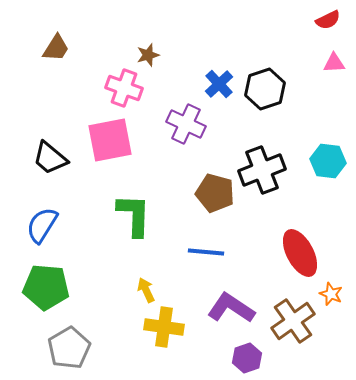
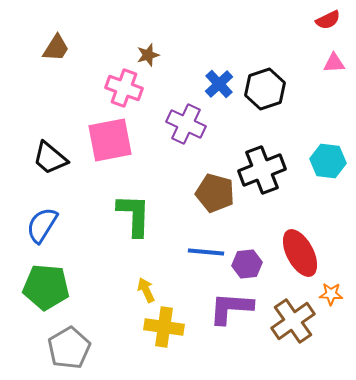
orange star: rotated 20 degrees counterclockwise
purple L-shape: rotated 30 degrees counterclockwise
purple hexagon: moved 94 px up; rotated 12 degrees clockwise
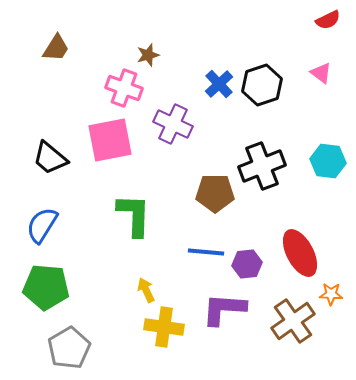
pink triangle: moved 13 px left, 10 px down; rotated 40 degrees clockwise
black hexagon: moved 3 px left, 4 px up
purple cross: moved 13 px left
black cross: moved 4 px up
brown pentagon: rotated 15 degrees counterclockwise
purple L-shape: moved 7 px left, 1 px down
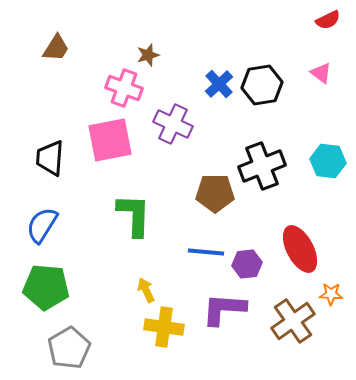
black hexagon: rotated 9 degrees clockwise
black trapezoid: rotated 54 degrees clockwise
red ellipse: moved 4 px up
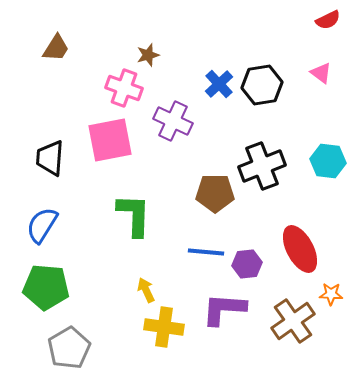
purple cross: moved 3 px up
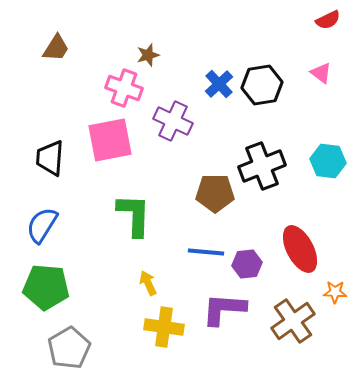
yellow arrow: moved 2 px right, 7 px up
orange star: moved 4 px right, 2 px up
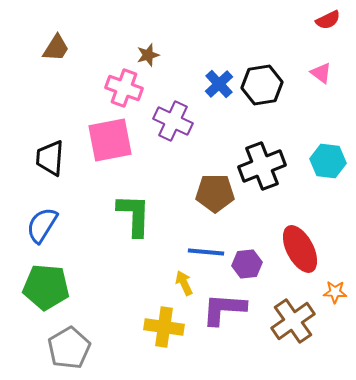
yellow arrow: moved 36 px right
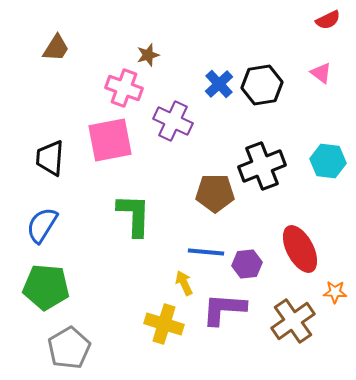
yellow cross: moved 3 px up; rotated 9 degrees clockwise
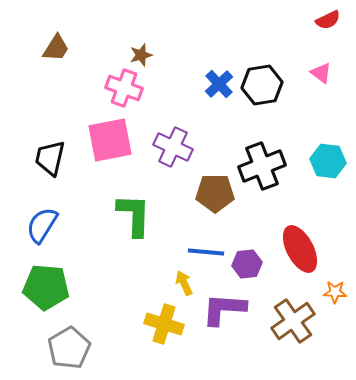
brown star: moved 7 px left
purple cross: moved 26 px down
black trapezoid: rotated 9 degrees clockwise
